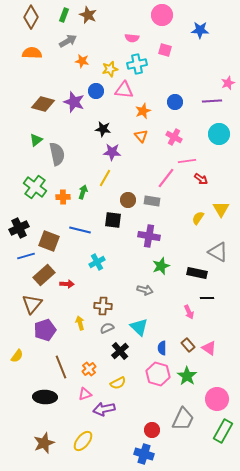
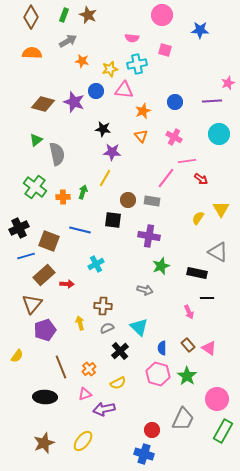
cyan cross at (97, 262): moved 1 px left, 2 px down
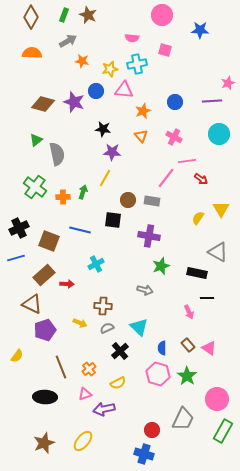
blue line at (26, 256): moved 10 px left, 2 px down
brown triangle at (32, 304): rotated 45 degrees counterclockwise
yellow arrow at (80, 323): rotated 128 degrees clockwise
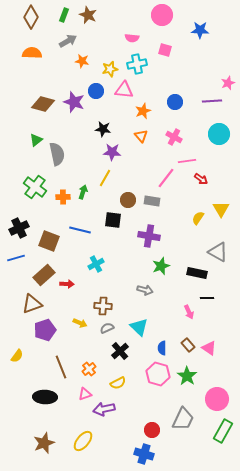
brown triangle at (32, 304): rotated 45 degrees counterclockwise
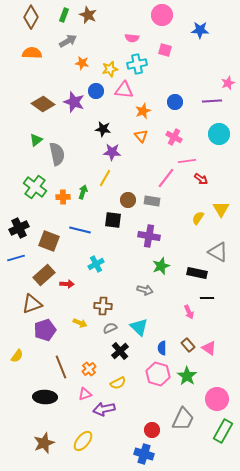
orange star at (82, 61): moved 2 px down
brown diamond at (43, 104): rotated 20 degrees clockwise
gray semicircle at (107, 328): moved 3 px right
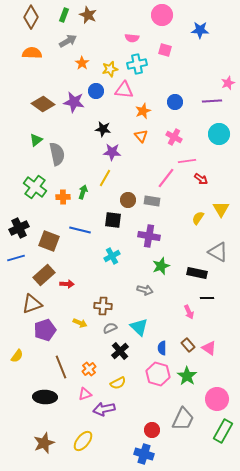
orange star at (82, 63): rotated 24 degrees clockwise
purple star at (74, 102): rotated 10 degrees counterclockwise
cyan cross at (96, 264): moved 16 px right, 8 px up
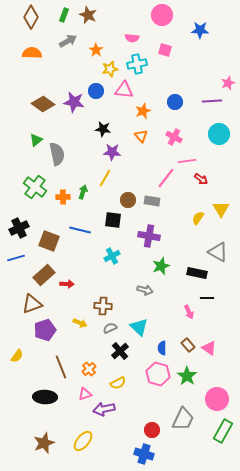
orange star at (82, 63): moved 14 px right, 13 px up
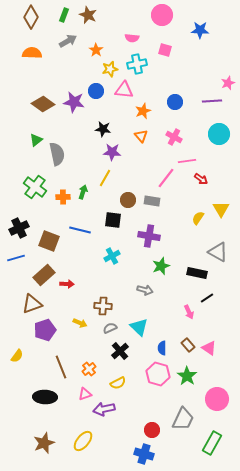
black line at (207, 298): rotated 32 degrees counterclockwise
green rectangle at (223, 431): moved 11 px left, 12 px down
